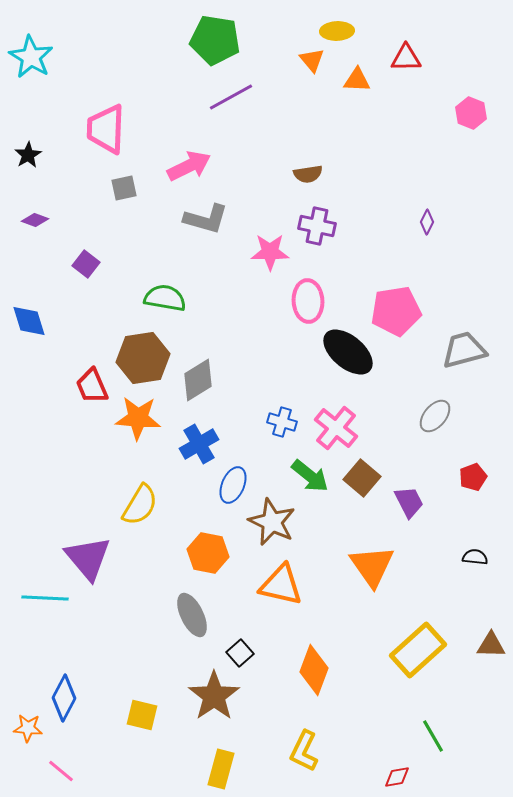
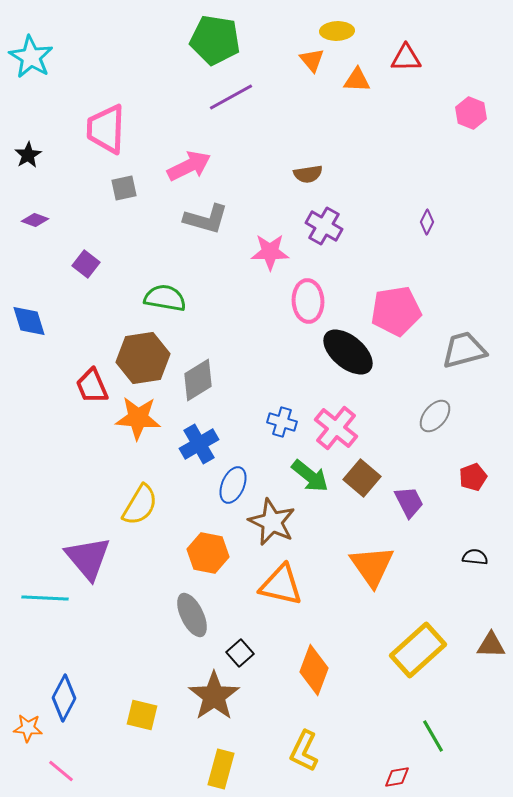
purple cross at (317, 226): moved 7 px right; rotated 18 degrees clockwise
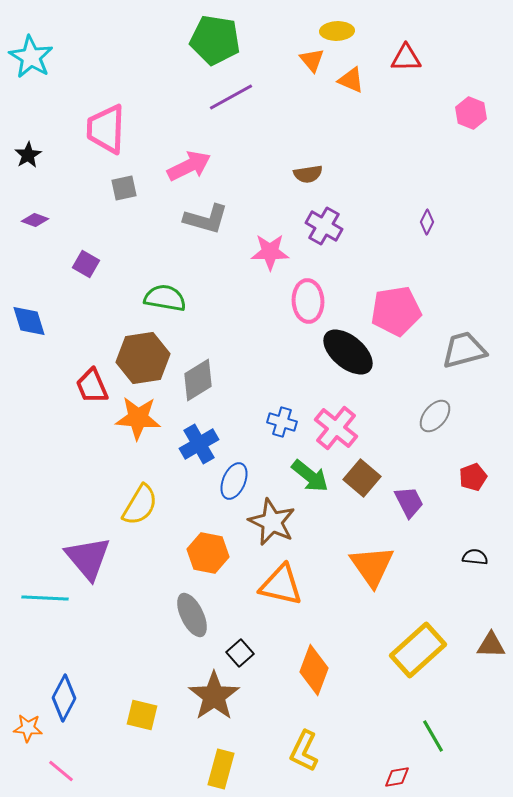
orange triangle at (357, 80): moved 6 px left; rotated 20 degrees clockwise
purple square at (86, 264): rotated 8 degrees counterclockwise
blue ellipse at (233, 485): moved 1 px right, 4 px up
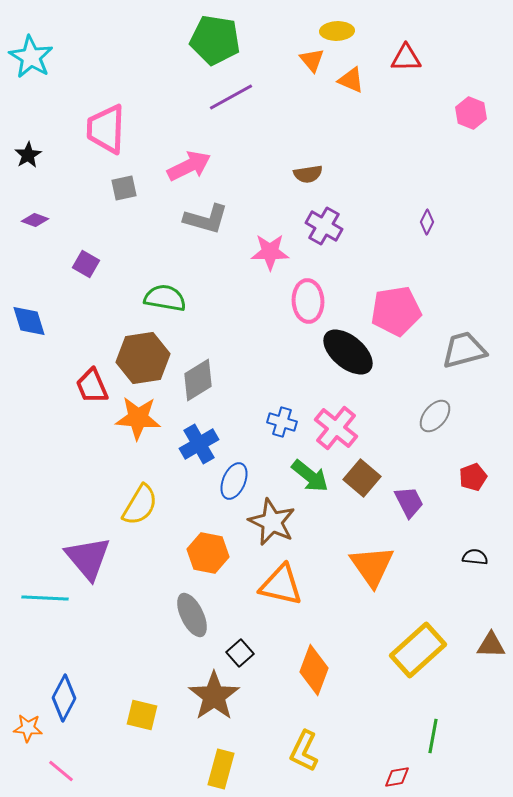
green line at (433, 736): rotated 40 degrees clockwise
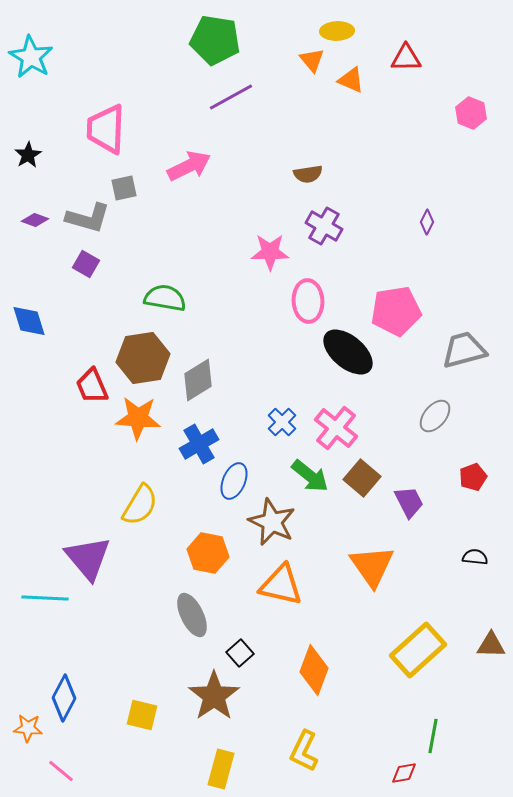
gray L-shape at (206, 219): moved 118 px left, 1 px up
blue cross at (282, 422): rotated 28 degrees clockwise
red diamond at (397, 777): moved 7 px right, 4 px up
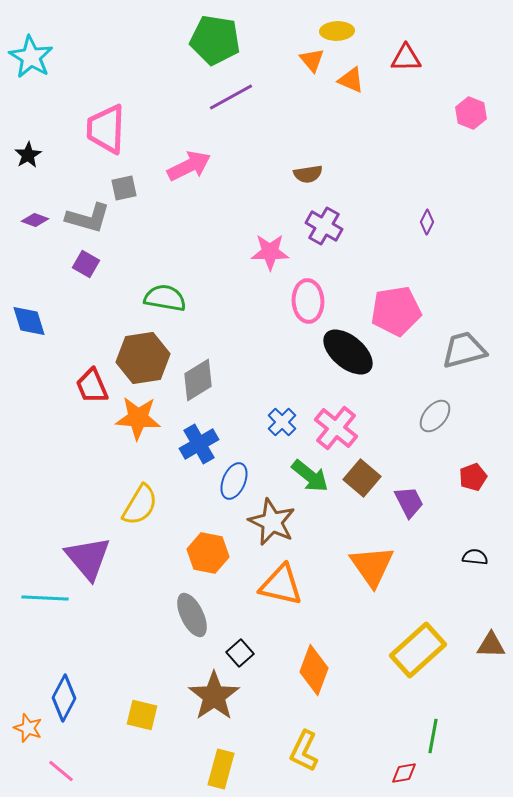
orange star at (28, 728): rotated 16 degrees clockwise
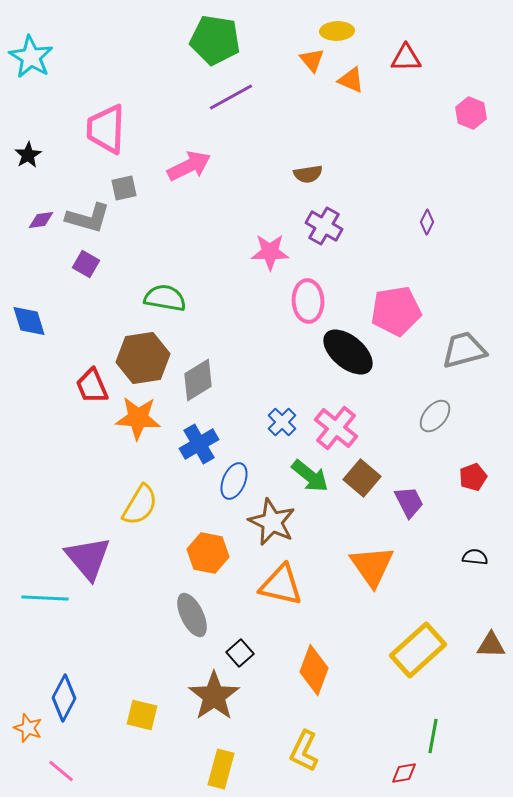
purple diamond at (35, 220): moved 6 px right; rotated 28 degrees counterclockwise
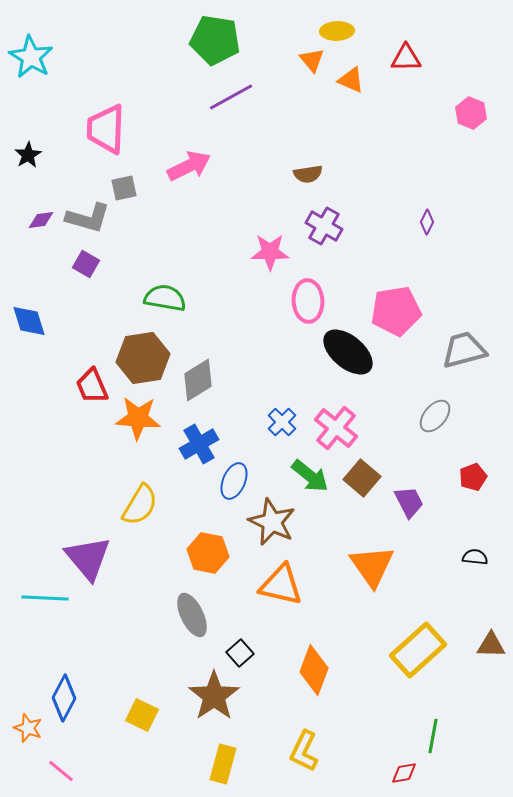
yellow square at (142, 715): rotated 12 degrees clockwise
yellow rectangle at (221, 769): moved 2 px right, 5 px up
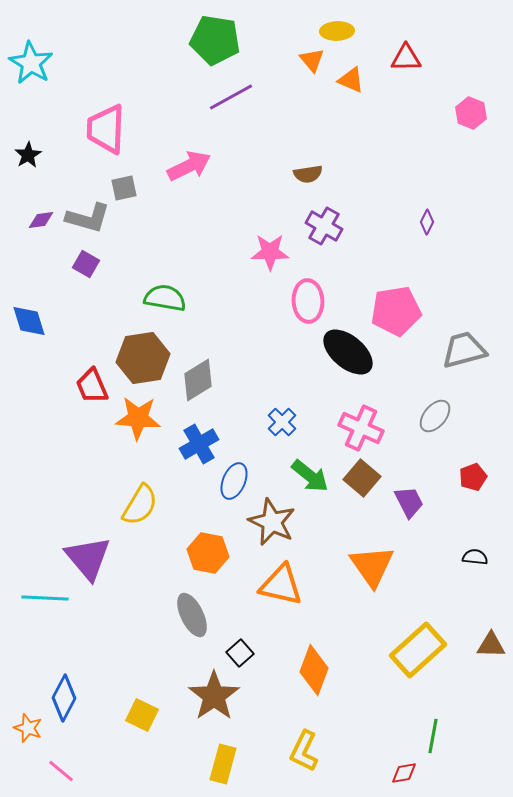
cyan star at (31, 57): moved 6 px down
pink cross at (336, 428): moved 25 px right; rotated 15 degrees counterclockwise
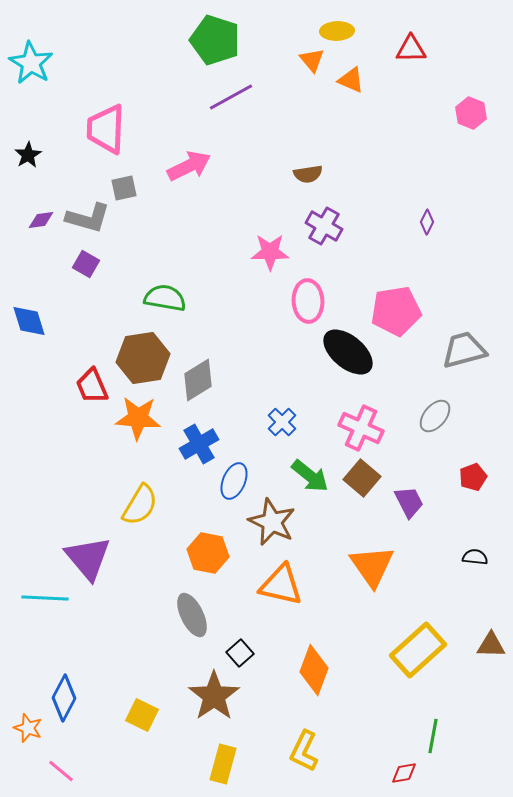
green pentagon at (215, 40): rotated 9 degrees clockwise
red triangle at (406, 58): moved 5 px right, 9 px up
